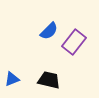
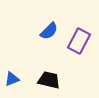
purple rectangle: moved 5 px right, 1 px up; rotated 10 degrees counterclockwise
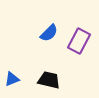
blue semicircle: moved 2 px down
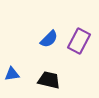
blue semicircle: moved 6 px down
blue triangle: moved 5 px up; rotated 14 degrees clockwise
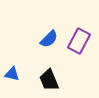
blue triangle: rotated 21 degrees clockwise
black trapezoid: rotated 125 degrees counterclockwise
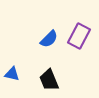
purple rectangle: moved 5 px up
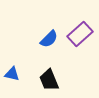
purple rectangle: moved 1 px right, 2 px up; rotated 20 degrees clockwise
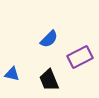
purple rectangle: moved 23 px down; rotated 15 degrees clockwise
